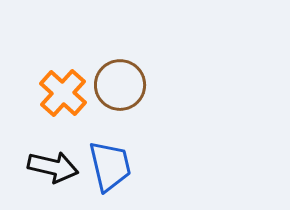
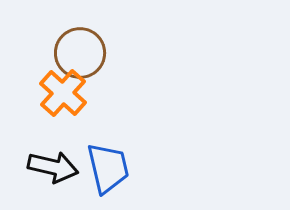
brown circle: moved 40 px left, 32 px up
blue trapezoid: moved 2 px left, 2 px down
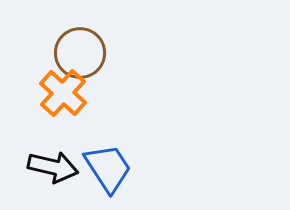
blue trapezoid: rotated 20 degrees counterclockwise
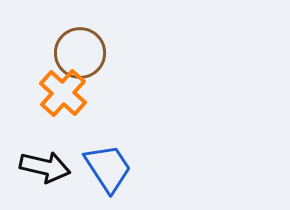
black arrow: moved 8 px left
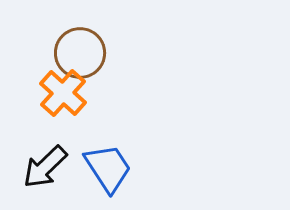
black arrow: rotated 123 degrees clockwise
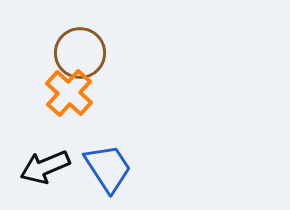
orange cross: moved 6 px right
black arrow: rotated 21 degrees clockwise
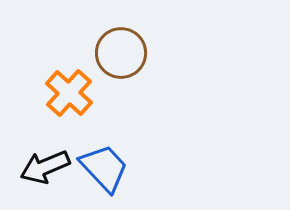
brown circle: moved 41 px right
blue trapezoid: moved 4 px left; rotated 10 degrees counterclockwise
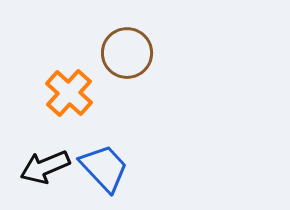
brown circle: moved 6 px right
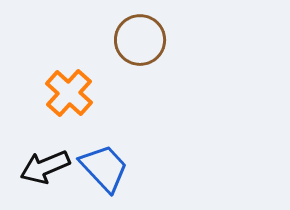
brown circle: moved 13 px right, 13 px up
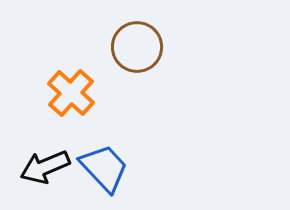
brown circle: moved 3 px left, 7 px down
orange cross: moved 2 px right
